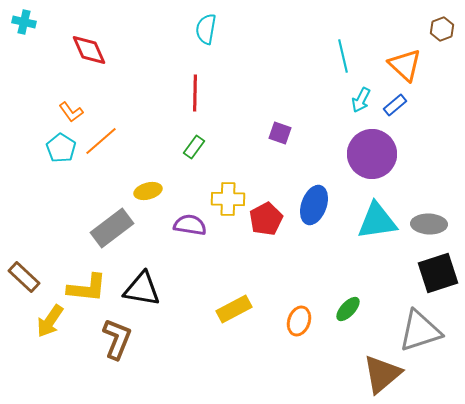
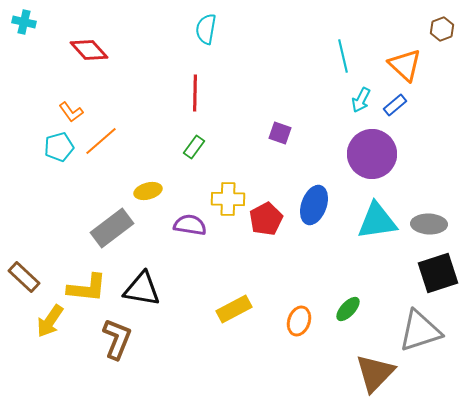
red diamond: rotated 18 degrees counterclockwise
cyan pentagon: moved 2 px left, 1 px up; rotated 24 degrees clockwise
brown triangle: moved 7 px left, 1 px up; rotated 6 degrees counterclockwise
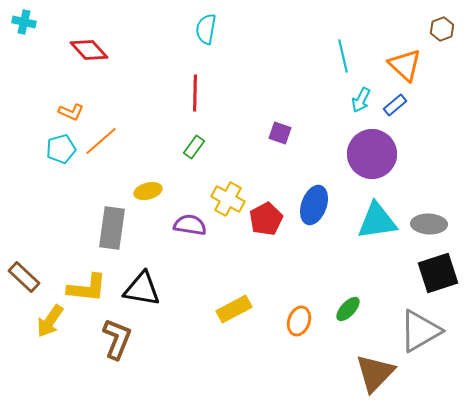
orange L-shape: rotated 30 degrees counterclockwise
cyan pentagon: moved 2 px right, 2 px down
yellow cross: rotated 28 degrees clockwise
gray rectangle: rotated 45 degrees counterclockwise
gray triangle: rotated 12 degrees counterclockwise
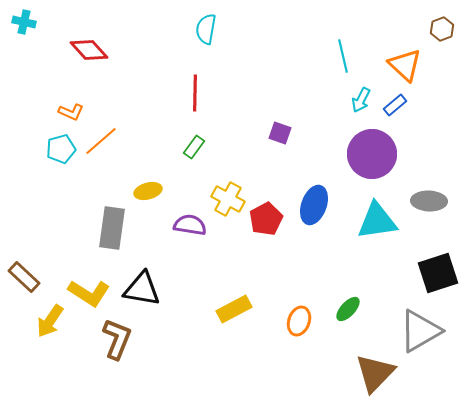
gray ellipse: moved 23 px up
yellow L-shape: moved 2 px right, 5 px down; rotated 27 degrees clockwise
